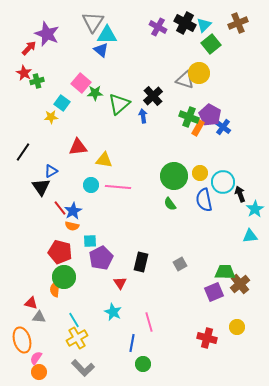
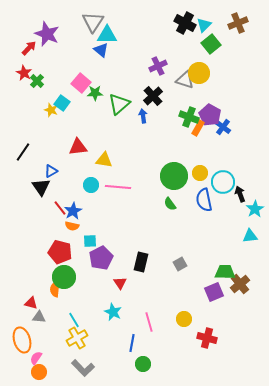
purple cross at (158, 27): moved 39 px down; rotated 36 degrees clockwise
green cross at (37, 81): rotated 32 degrees counterclockwise
yellow star at (51, 117): moved 7 px up; rotated 24 degrees clockwise
yellow circle at (237, 327): moved 53 px left, 8 px up
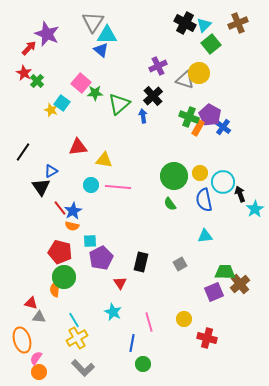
cyan triangle at (250, 236): moved 45 px left
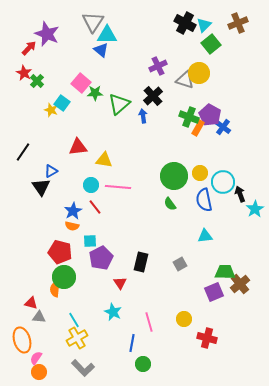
red line at (60, 208): moved 35 px right, 1 px up
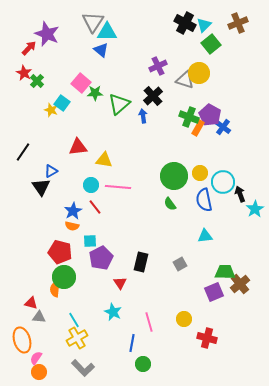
cyan triangle at (107, 35): moved 3 px up
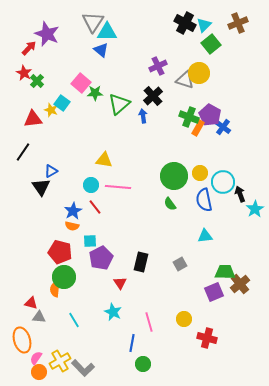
red triangle at (78, 147): moved 45 px left, 28 px up
yellow cross at (77, 338): moved 17 px left, 23 px down
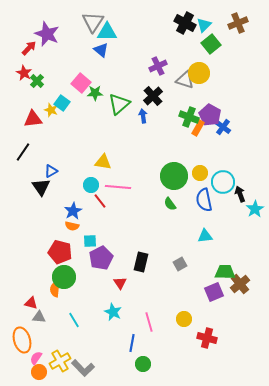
yellow triangle at (104, 160): moved 1 px left, 2 px down
red line at (95, 207): moved 5 px right, 6 px up
